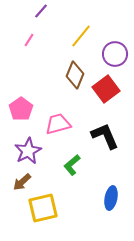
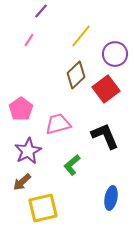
brown diamond: moved 1 px right; rotated 24 degrees clockwise
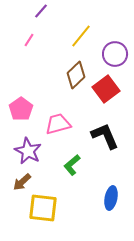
purple star: rotated 16 degrees counterclockwise
yellow square: rotated 20 degrees clockwise
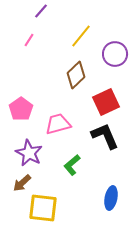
red square: moved 13 px down; rotated 12 degrees clockwise
purple star: moved 1 px right, 2 px down
brown arrow: moved 1 px down
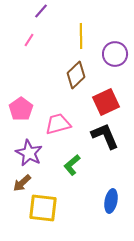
yellow line: rotated 40 degrees counterclockwise
blue ellipse: moved 3 px down
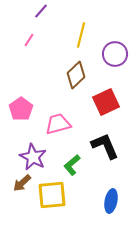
yellow line: moved 1 px up; rotated 15 degrees clockwise
black L-shape: moved 10 px down
purple star: moved 4 px right, 4 px down
yellow square: moved 9 px right, 13 px up; rotated 12 degrees counterclockwise
